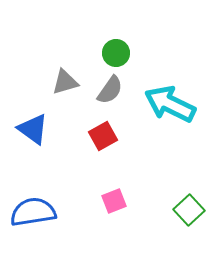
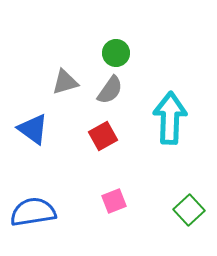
cyan arrow: moved 14 px down; rotated 66 degrees clockwise
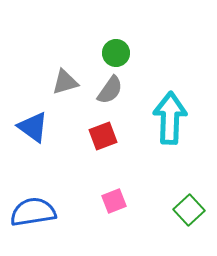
blue triangle: moved 2 px up
red square: rotated 8 degrees clockwise
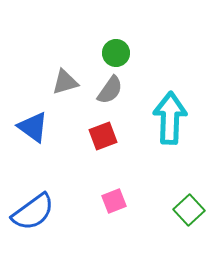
blue semicircle: rotated 153 degrees clockwise
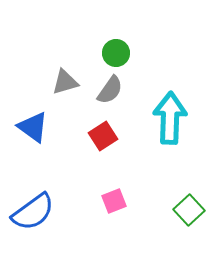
red square: rotated 12 degrees counterclockwise
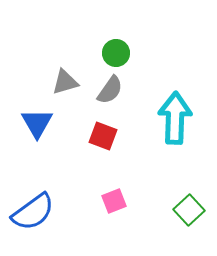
cyan arrow: moved 5 px right
blue triangle: moved 4 px right, 4 px up; rotated 24 degrees clockwise
red square: rotated 36 degrees counterclockwise
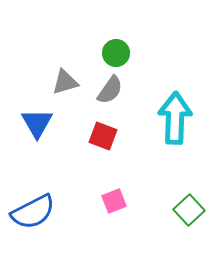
blue semicircle: rotated 9 degrees clockwise
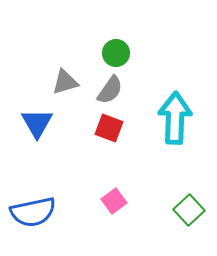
red square: moved 6 px right, 8 px up
pink square: rotated 15 degrees counterclockwise
blue semicircle: rotated 15 degrees clockwise
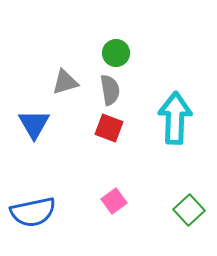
gray semicircle: rotated 44 degrees counterclockwise
blue triangle: moved 3 px left, 1 px down
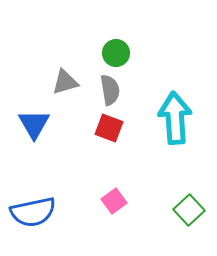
cyan arrow: rotated 6 degrees counterclockwise
